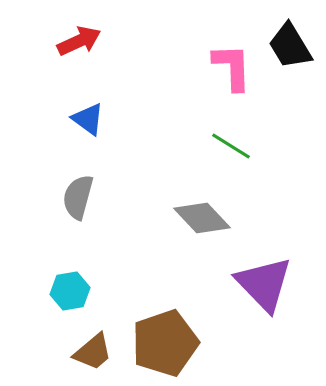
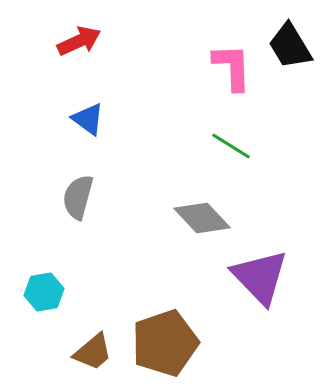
purple triangle: moved 4 px left, 7 px up
cyan hexagon: moved 26 px left, 1 px down
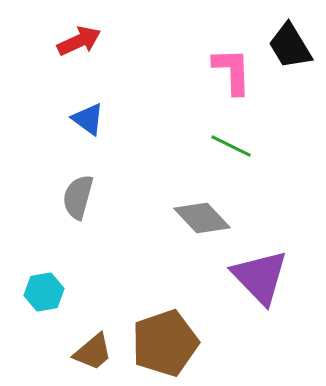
pink L-shape: moved 4 px down
green line: rotated 6 degrees counterclockwise
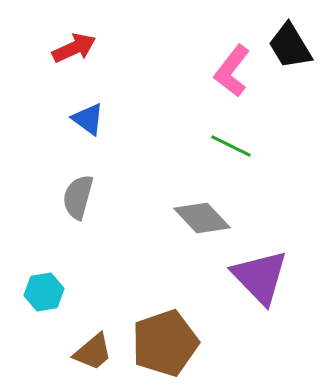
red arrow: moved 5 px left, 7 px down
pink L-shape: rotated 140 degrees counterclockwise
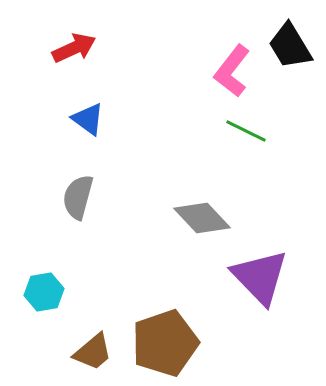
green line: moved 15 px right, 15 px up
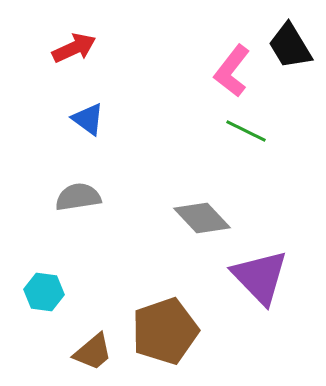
gray semicircle: rotated 66 degrees clockwise
cyan hexagon: rotated 18 degrees clockwise
brown pentagon: moved 12 px up
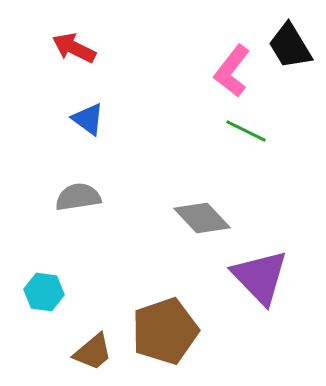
red arrow: rotated 129 degrees counterclockwise
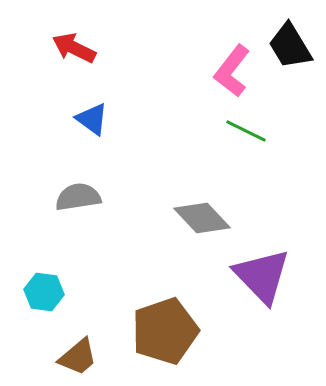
blue triangle: moved 4 px right
purple triangle: moved 2 px right, 1 px up
brown trapezoid: moved 15 px left, 5 px down
